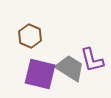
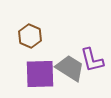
purple square: rotated 16 degrees counterclockwise
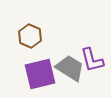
purple square: rotated 12 degrees counterclockwise
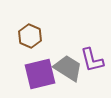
gray trapezoid: moved 2 px left
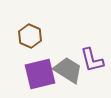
gray trapezoid: moved 2 px down
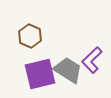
purple L-shape: rotated 60 degrees clockwise
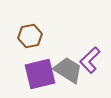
brown hexagon: rotated 25 degrees clockwise
purple L-shape: moved 2 px left
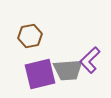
gray trapezoid: rotated 144 degrees clockwise
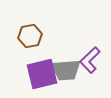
gray trapezoid: moved 2 px left
purple square: moved 2 px right
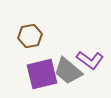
purple L-shape: rotated 100 degrees counterclockwise
gray trapezoid: moved 2 px right, 1 px down; rotated 44 degrees clockwise
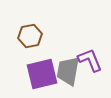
purple L-shape: rotated 148 degrees counterclockwise
gray trapezoid: rotated 60 degrees clockwise
